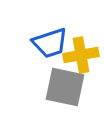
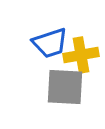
gray square: rotated 9 degrees counterclockwise
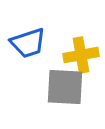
blue trapezoid: moved 22 px left
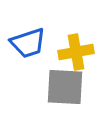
yellow cross: moved 5 px left, 3 px up
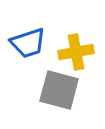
gray square: moved 6 px left, 3 px down; rotated 12 degrees clockwise
